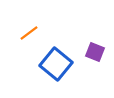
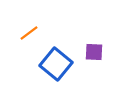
purple square: moved 1 px left; rotated 18 degrees counterclockwise
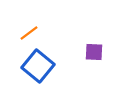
blue square: moved 18 px left, 2 px down
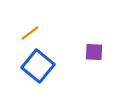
orange line: moved 1 px right
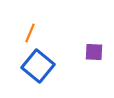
orange line: rotated 30 degrees counterclockwise
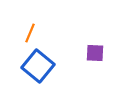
purple square: moved 1 px right, 1 px down
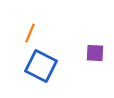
blue square: moved 3 px right; rotated 12 degrees counterclockwise
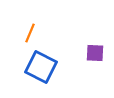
blue square: moved 1 px down
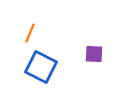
purple square: moved 1 px left, 1 px down
